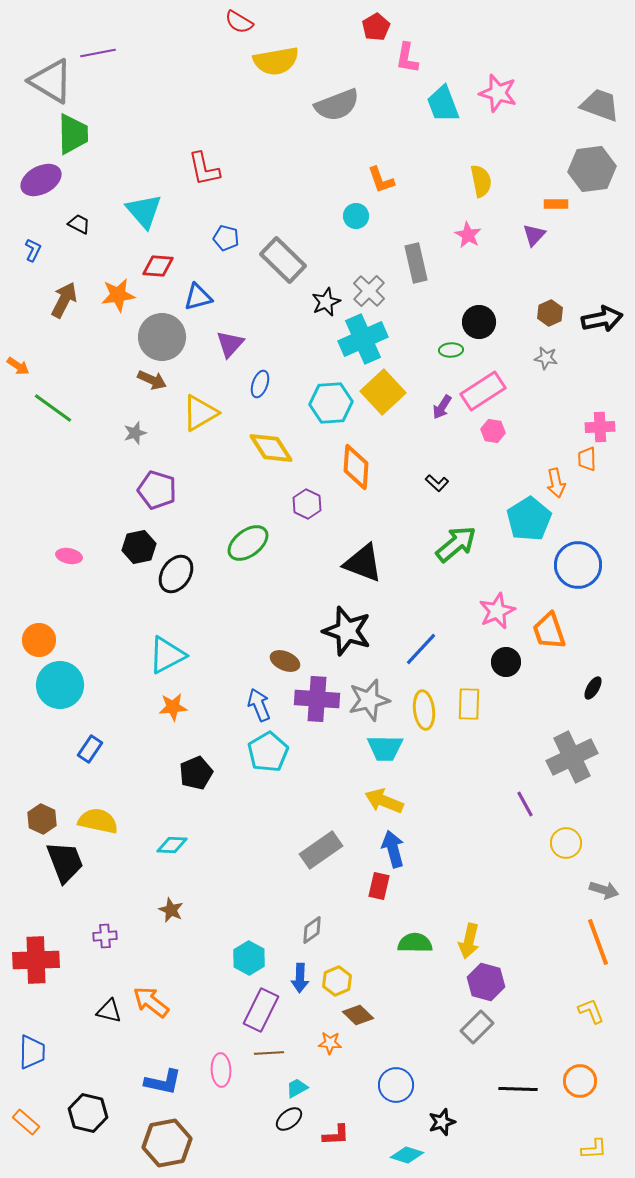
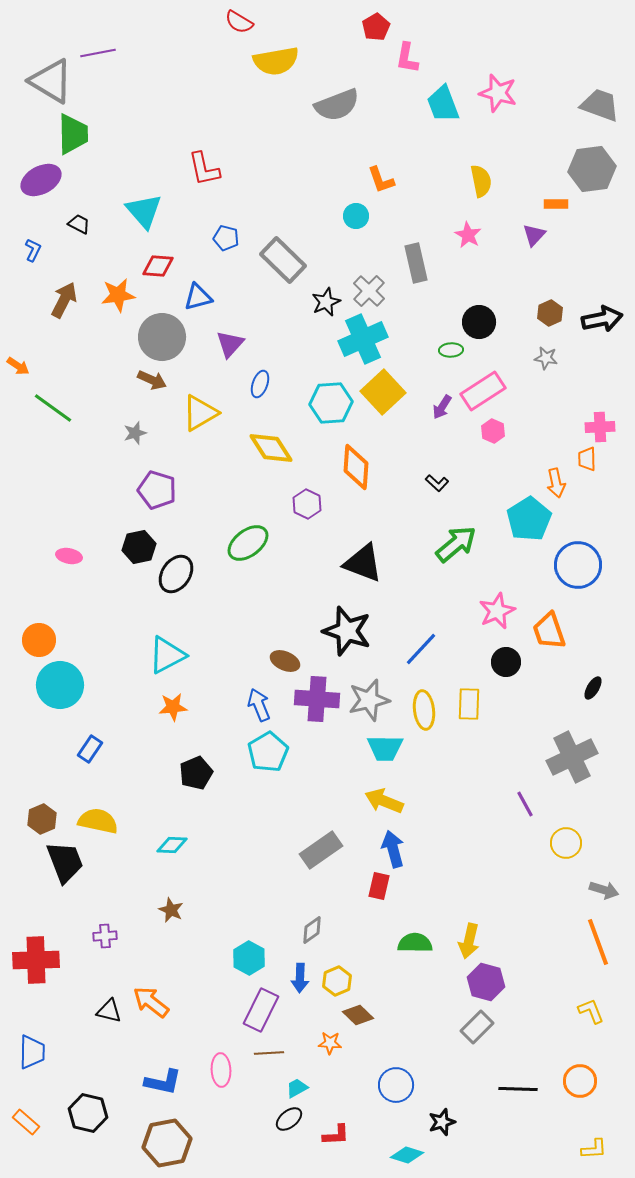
pink hexagon at (493, 431): rotated 15 degrees clockwise
brown hexagon at (42, 819): rotated 12 degrees clockwise
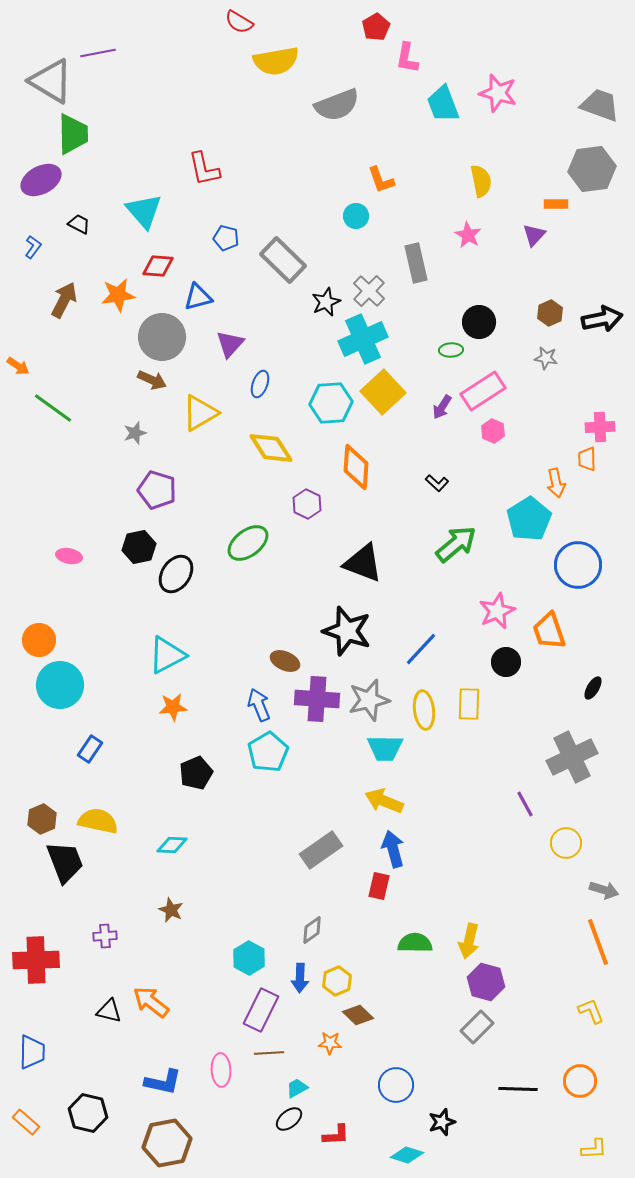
blue L-shape at (33, 250): moved 3 px up; rotated 10 degrees clockwise
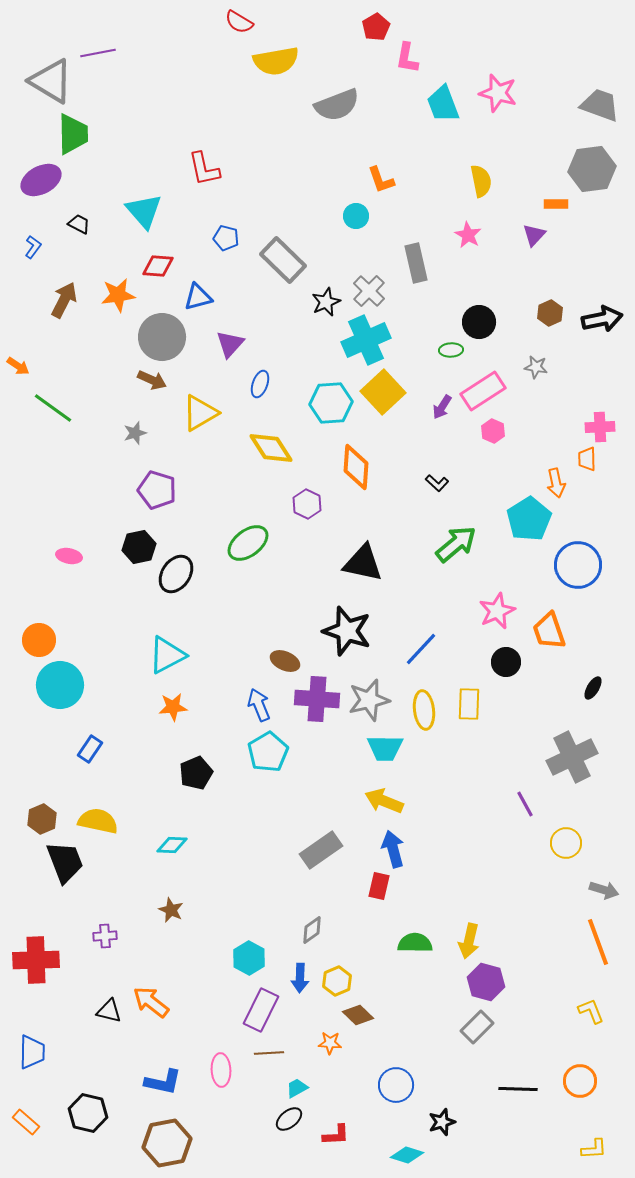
cyan cross at (363, 339): moved 3 px right, 1 px down
gray star at (546, 358): moved 10 px left, 9 px down
black triangle at (363, 563): rotated 9 degrees counterclockwise
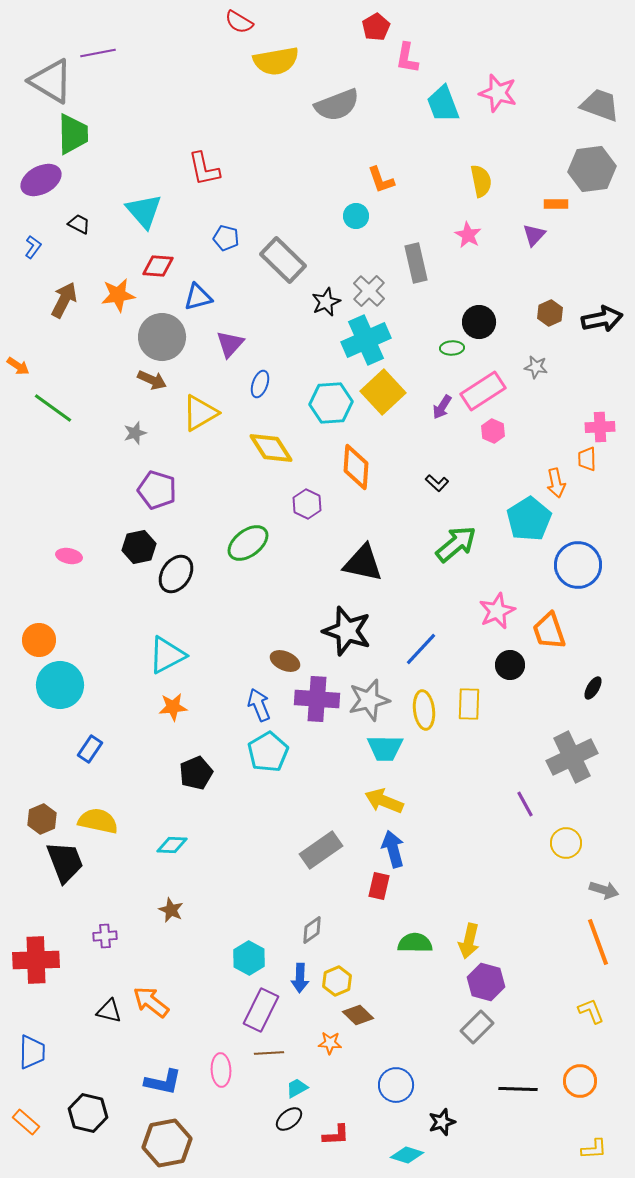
green ellipse at (451, 350): moved 1 px right, 2 px up
black circle at (506, 662): moved 4 px right, 3 px down
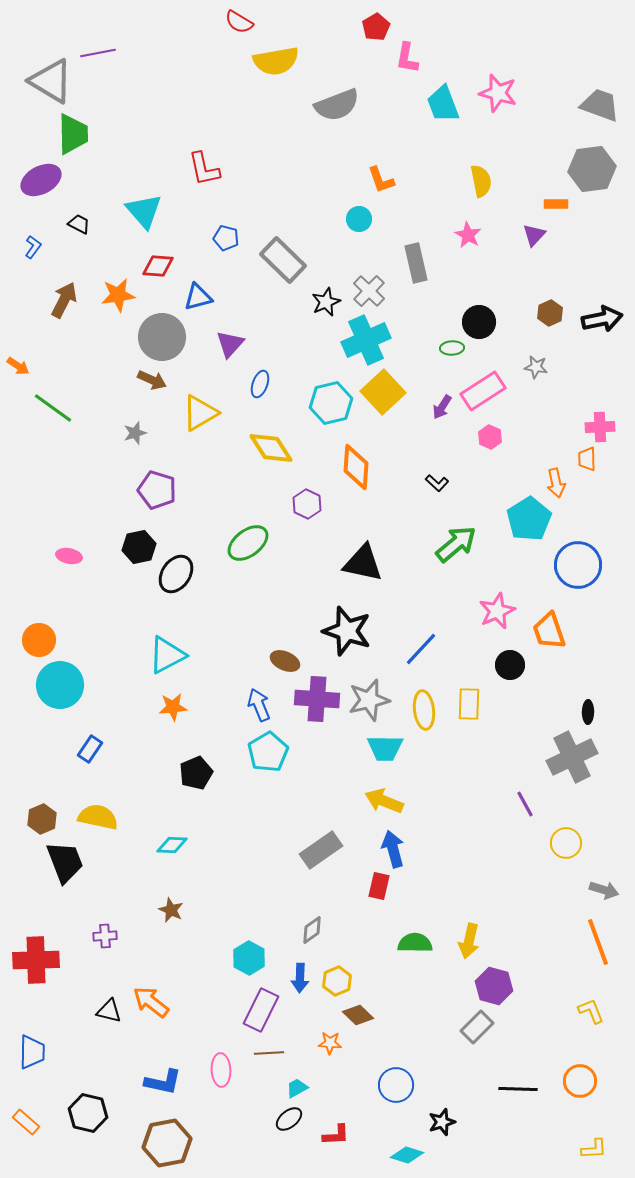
cyan circle at (356, 216): moved 3 px right, 3 px down
cyan hexagon at (331, 403): rotated 9 degrees counterclockwise
pink hexagon at (493, 431): moved 3 px left, 6 px down
black ellipse at (593, 688): moved 5 px left, 24 px down; rotated 30 degrees counterclockwise
yellow semicircle at (98, 821): moved 4 px up
purple hexagon at (486, 982): moved 8 px right, 4 px down
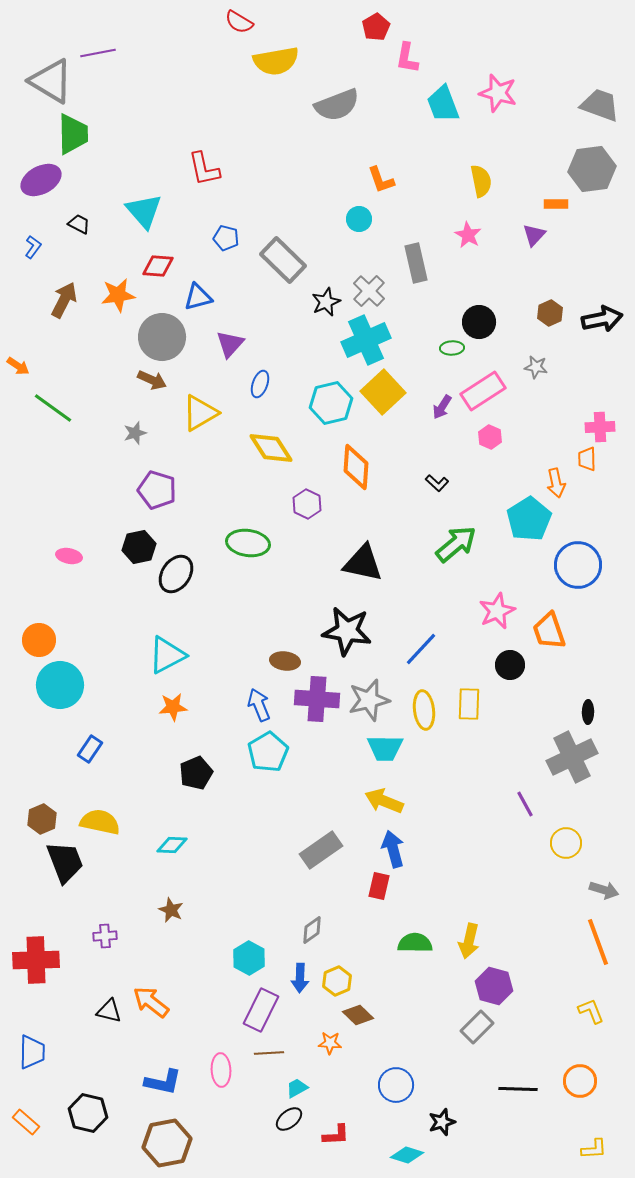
green ellipse at (248, 543): rotated 45 degrees clockwise
black star at (347, 631): rotated 9 degrees counterclockwise
brown ellipse at (285, 661): rotated 16 degrees counterclockwise
yellow semicircle at (98, 817): moved 2 px right, 5 px down
